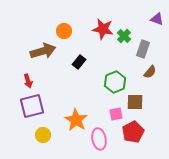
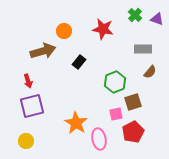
green cross: moved 11 px right, 21 px up
gray rectangle: rotated 72 degrees clockwise
brown square: moved 2 px left; rotated 18 degrees counterclockwise
orange star: moved 3 px down
yellow circle: moved 17 px left, 6 px down
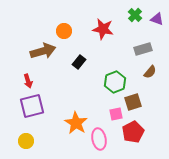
gray rectangle: rotated 18 degrees counterclockwise
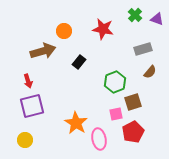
yellow circle: moved 1 px left, 1 px up
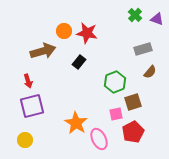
red star: moved 16 px left, 4 px down
pink ellipse: rotated 15 degrees counterclockwise
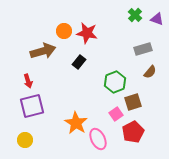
pink square: rotated 24 degrees counterclockwise
pink ellipse: moved 1 px left
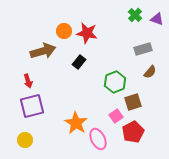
pink square: moved 2 px down
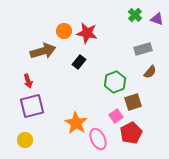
red pentagon: moved 2 px left, 1 px down
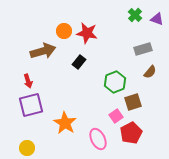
purple square: moved 1 px left, 1 px up
orange star: moved 11 px left
yellow circle: moved 2 px right, 8 px down
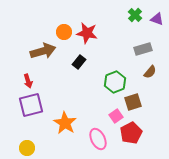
orange circle: moved 1 px down
